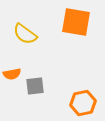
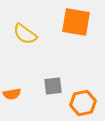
orange semicircle: moved 20 px down
gray square: moved 18 px right
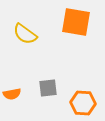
gray square: moved 5 px left, 2 px down
orange hexagon: rotated 15 degrees clockwise
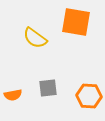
yellow semicircle: moved 10 px right, 4 px down
orange semicircle: moved 1 px right, 1 px down
orange hexagon: moved 6 px right, 7 px up
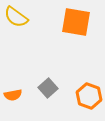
yellow semicircle: moved 19 px left, 21 px up
gray square: rotated 36 degrees counterclockwise
orange hexagon: rotated 15 degrees clockwise
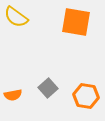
orange hexagon: moved 3 px left; rotated 10 degrees counterclockwise
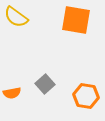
orange square: moved 2 px up
gray square: moved 3 px left, 4 px up
orange semicircle: moved 1 px left, 2 px up
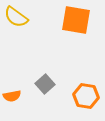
orange semicircle: moved 3 px down
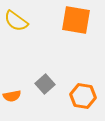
yellow semicircle: moved 4 px down
orange hexagon: moved 3 px left
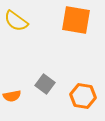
gray square: rotated 12 degrees counterclockwise
